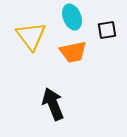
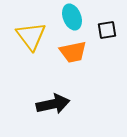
black arrow: rotated 100 degrees clockwise
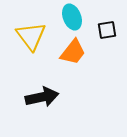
orange trapezoid: rotated 40 degrees counterclockwise
black arrow: moved 11 px left, 7 px up
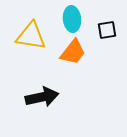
cyan ellipse: moved 2 px down; rotated 15 degrees clockwise
yellow triangle: rotated 44 degrees counterclockwise
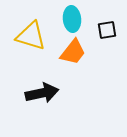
yellow triangle: rotated 8 degrees clockwise
black arrow: moved 4 px up
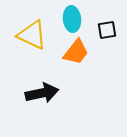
yellow triangle: moved 1 px right, 1 px up; rotated 8 degrees clockwise
orange trapezoid: moved 3 px right
